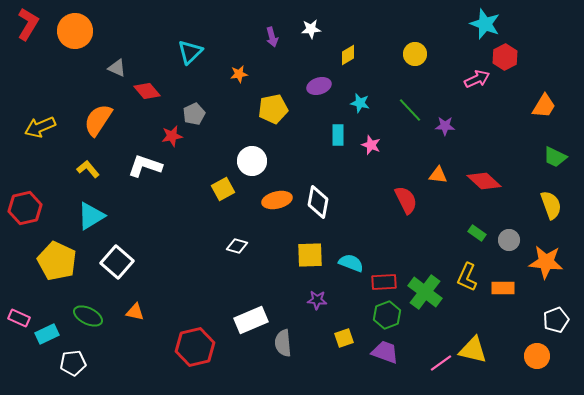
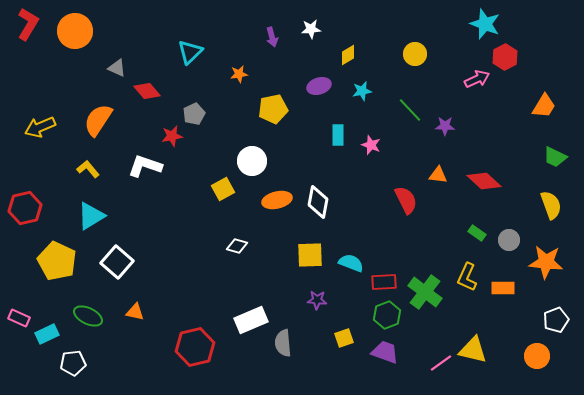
cyan star at (360, 103): moved 2 px right, 12 px up; rotated 24 degrees counterclockwise
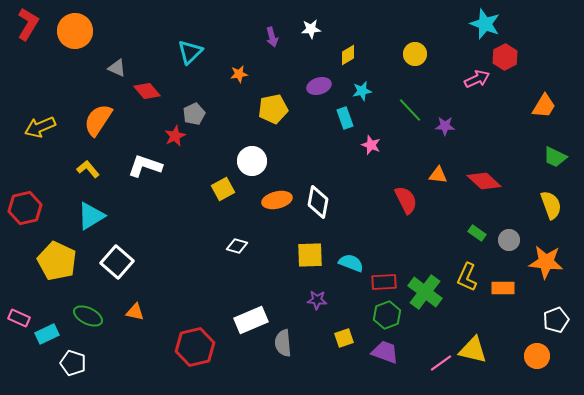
cyan rectangle at (338, 135): moved 7 px right, 17 px up; rotated 20 degrees counterclockwise
red star at (172, 136): moved 3 px right; rotated 15 degrees counterclockwise
white pentagon at (73, 363): rotated 25 degrees clockwise
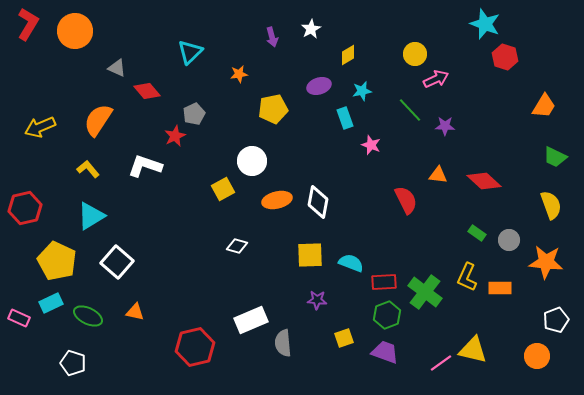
white star at (311, 29): rotated 24 degrees counterclockwise
red hexagon at (505, 57): rotated 15 degrees counterclockwise
pink arrow at (477, 79): moved 41 px left
orange rectangle at (503, 288): moved 3 px left
cyan rectangle at (47, 334): moved 4 px right, 31 px up
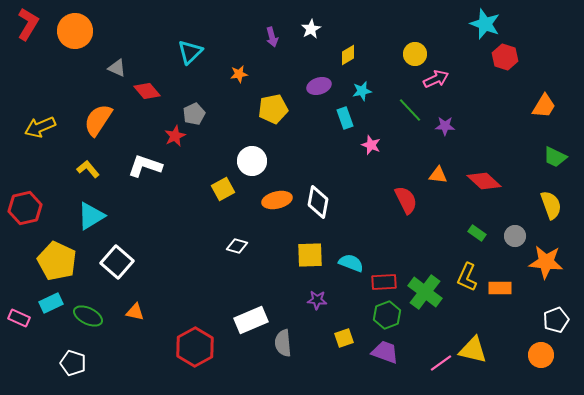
gray circle at (509, 240): moved 6 px right, 4 px up
red hexagon at (195, 347): rotated 15 degrees counterclockwise
orange circle at (537, 356): moved 4 px right, 1 px up
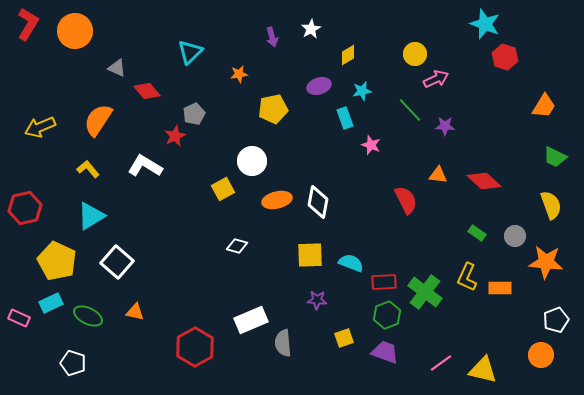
white L-shape at (145, 166): rotated 12 degrees clockwise
yellow triangle at (473, 350): moved 10 px right, 20 px down
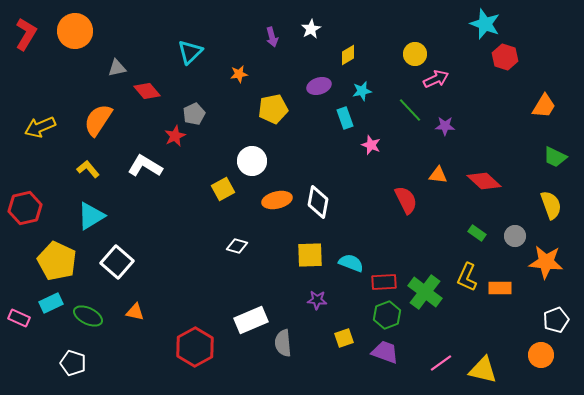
red L-shape at (28, 24): moved 2 px left, 10 px down
gray triangle at (117, 68): rotated 36 degrees counterclockwise
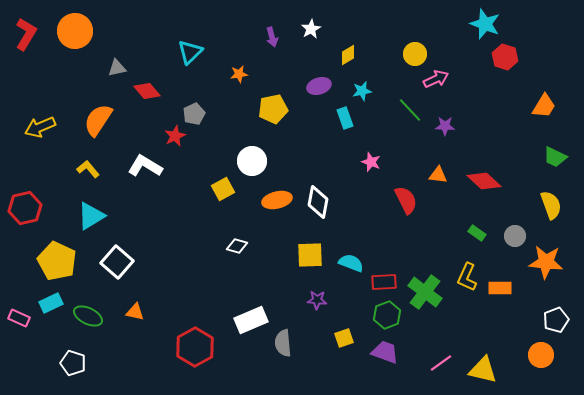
pink star at (371, 145): moved 17 px down
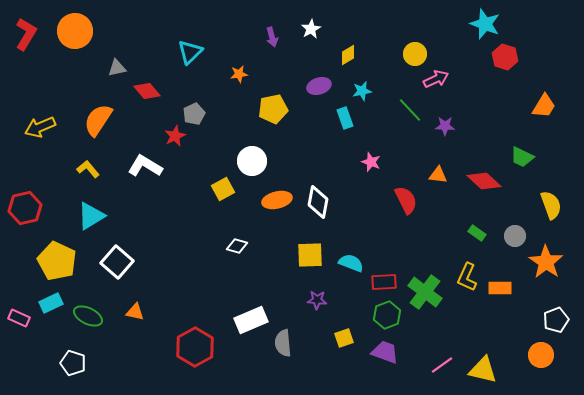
green trapezoid at (555, 157): moved 33 px left
orange star at (546, 262): rotated 28 degrees clockwise
pink line at (441, 363): moved 1 px right, 2 px down
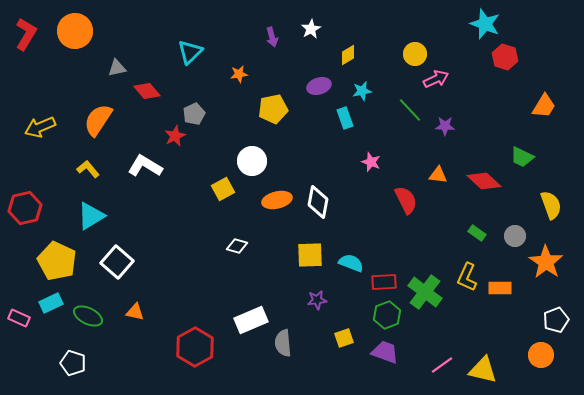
purple star at (317, 300): rotated 12 degrees counterclockwise
